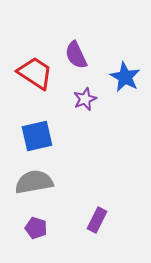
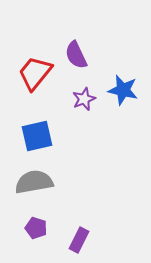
red trapezoid: rotated 84 degrees counterclockwise
blue star: moved 2 px left, 13 px down; rotated 16 degrees counterclockwise
purple star: moved 1 px left
purple rectangle: moved 18 px left, 20 px down
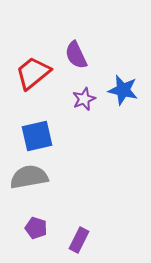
red trapezoid: moved 2 px left; rotated 12 degrees clockwise
gray semicircle: moved 5 px left, 5 px up
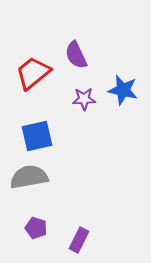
purple star: rotated 20 degrees clockwise
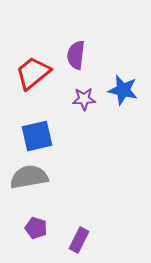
purple semicircle: rotated 32 degrees clockwise
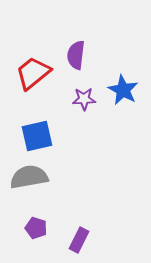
blue star: rotated 16 degrees clockwise
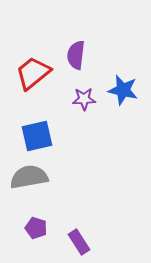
blue star: rotated 16 degrees counterclockwise
purple rectangle: moved 2 px down; rotated 60 degrees counterclockwise
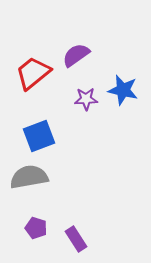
purple semicircle: rotated 48 degrees clockwise
purple star: moved 2 px right
blue square: moved 2 px right; rotated 8 degrees counterclockwise
purple rectangle: moved 3 px left, 3 px up
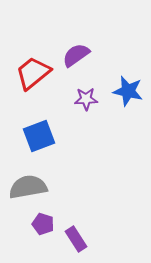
blue star: moved 5 px right, 1 px down
gray semicircle: moved 1 px left, 10 px down
purple pentagon: moved 7 px right, 4 px up
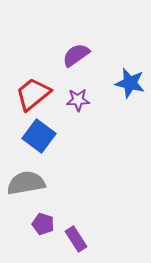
red trapezoid: moved 21 px down
blue star: moved 2 px right, 8 px up
purple star: moved 8 px left, 1 px down
blue square: rotated 32 degrees counterclockwise
gray semicircle: moved 2 px left, 4 px up
